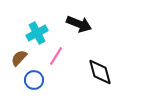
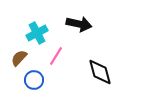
black arrow: rotated 10 degrees counterclockwise
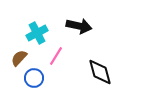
black arrow: moved 2 px down
blue circle: moved 2 px up
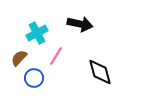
black arrow: moved 1 px right, 2 px up
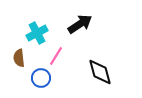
black arrow: rotated 45 degrees counterclockwise
brown semicircle: rotated 48 degrees counterclockwise
blue circle: moved 7 px right
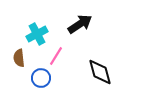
cyan cross: moved 1 px down
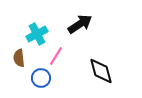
black diamond: moved 1 px right, 1 px up
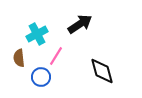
black diamond: moved 1 px right
blue circle: moved 1 px up
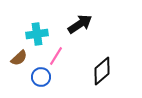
cyan cross: rotated 20 degrees clockwise
brown semicircle: rotated 126 degrees counterclockwise
black diamond: rotated 64 degrees clockwise
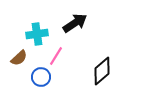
black arrow: moved 5 px left, 1 px up
